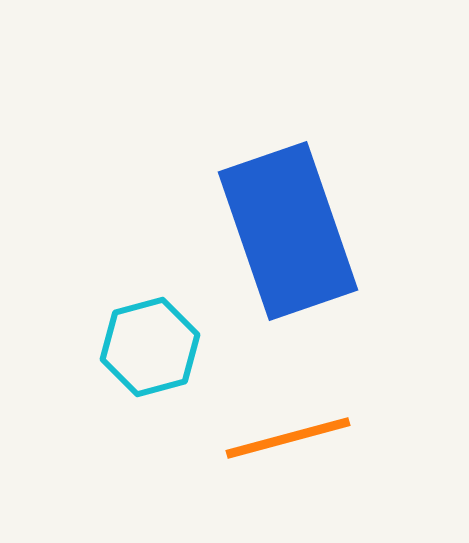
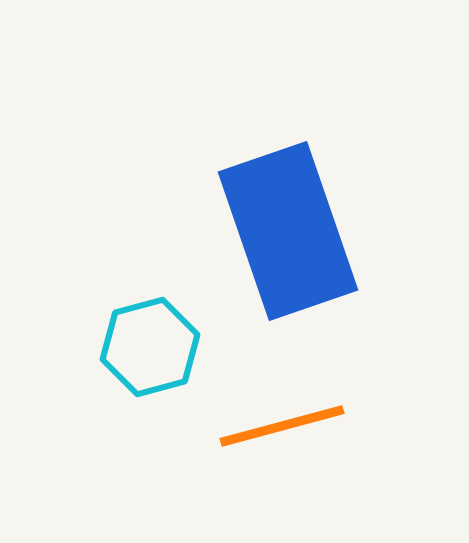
orange line: moved 6 px left, 12 px up
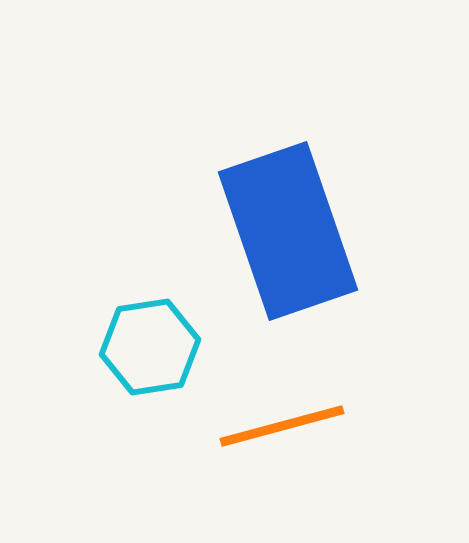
cyan hexagon: rotated 6 degrees clockwise
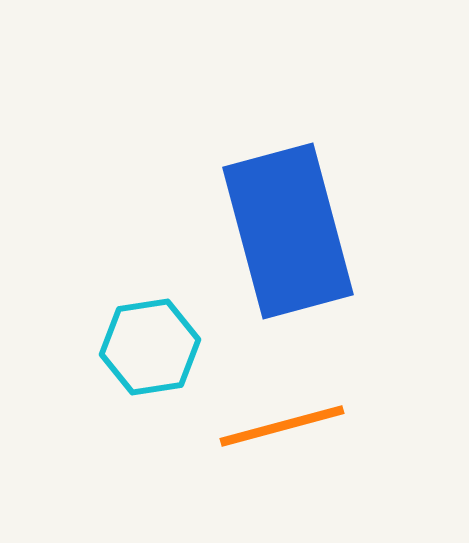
blue rectangle: rotated 4 degrees clockwise
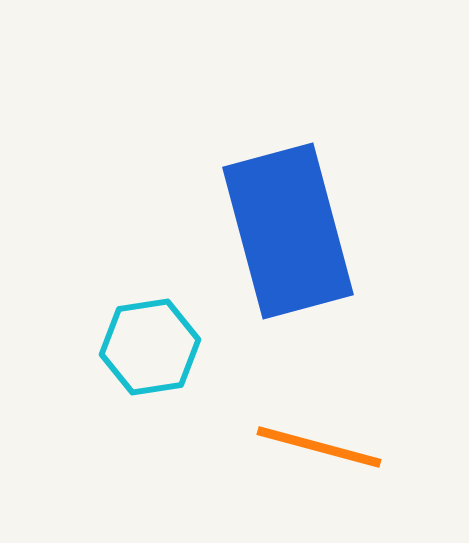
orange line: moved 37 px right, 21 px down; rotated 30 degrees clockwise
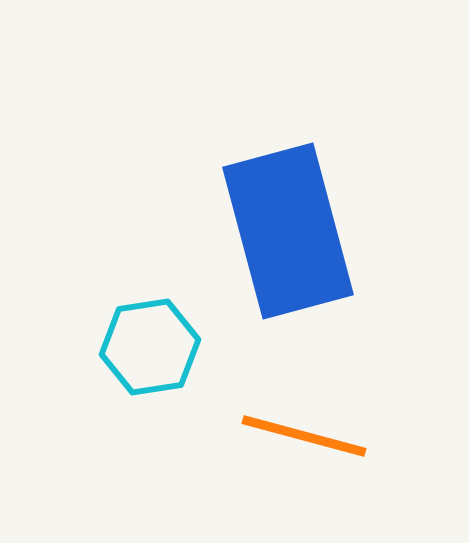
orange line: moved 15 px left, 11 px up
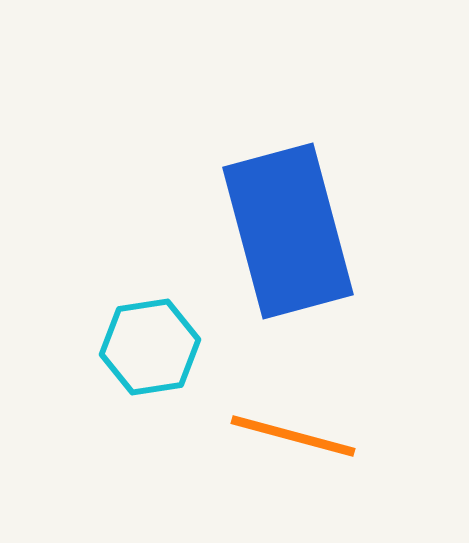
orange line: moved 11 px left
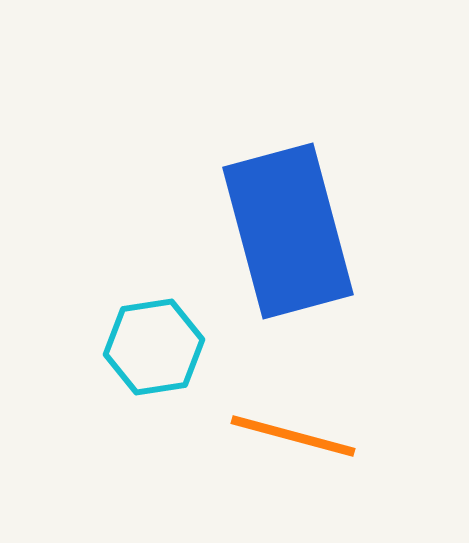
cyan hexagon: moved 4 px right
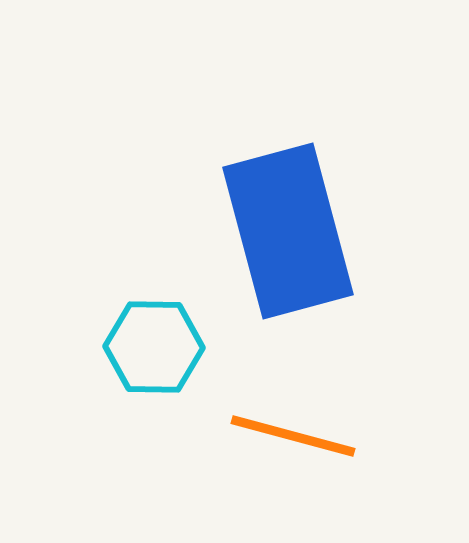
cyan hexagon: rotated 10 degrees clockwise
